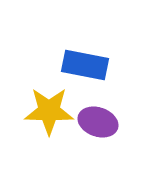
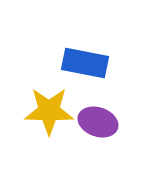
blue rectangle: moved 2 px up
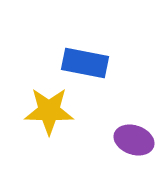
purple ellipse: moved 36 px right, 18 px down
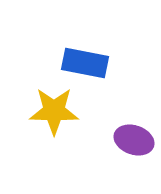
yellow star: moved 5 px right
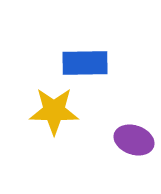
blue rectangle: rotated 12 degrees counterclockwise
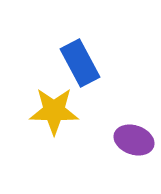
blue rectangle: moved 5 px left; rotated 63 degrees clockwise
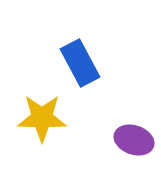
yellow star: moved 12 px left, 7 px down
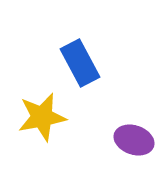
yellow star: moved 1 px up; rotated 12 degrees counterclockwise
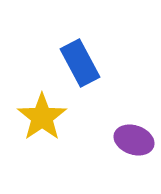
yellow star: rotated 24 degrees counterclockwise
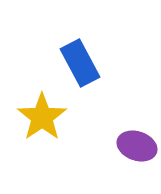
purple ellipse: moved 3 px right, 6 px down
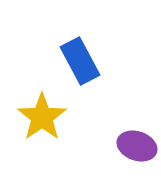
blue rectangle: moved 2 px up
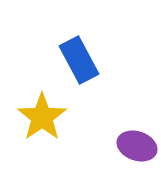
blue rectangle: moved 1 px left, 1 px up
